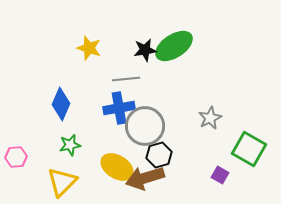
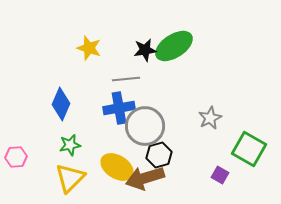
yellow triangle: moved 8 px right, 4 px up
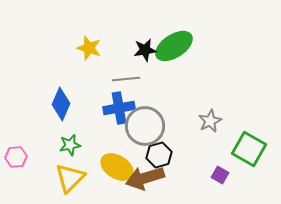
gray star: moved 3 px down
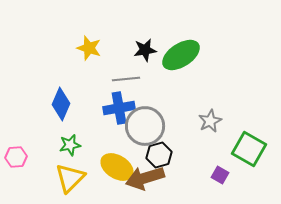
green ellipse: moved 7 px right, 9 px down
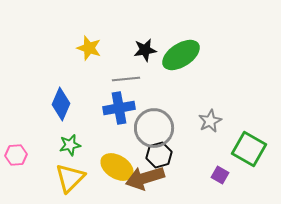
gray circle: moved 9 px right, 2 px down
pink hexagon: moved 2 px up
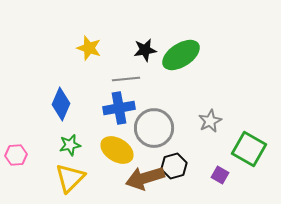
black hexagon: moved 15 px right, 11 px down
yellow ellipse: moved 17 px up
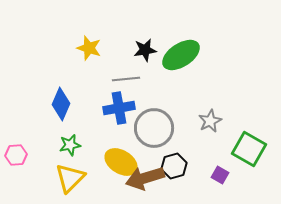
yellow ellipse: moved 4 px right, 12 px down
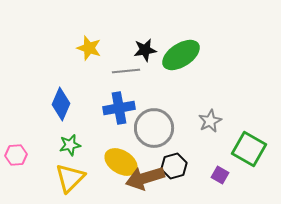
gray line: moved 8 px up
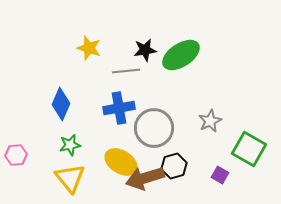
yellow triangle: rotated 24 degrees counterclockwise
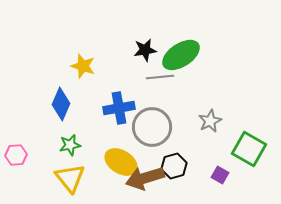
yellow star: moved 6 px left, 18 px down
gray line: moved 34 px right, 6 px down
gray circle: moved 2 px left, 1 px up
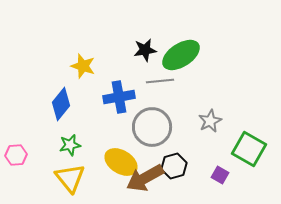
gray line: moved 4 px down
blue diamond: rotated 16 degrees clockwise
blue cross: moved 11 px up
brown arrow: rotated 12 degrees counterclockwise
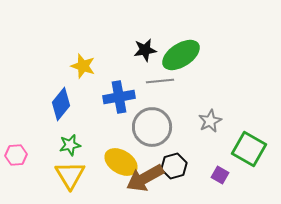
yellow triangle: moved 3 px up; rotated 8 degrees clockwise
